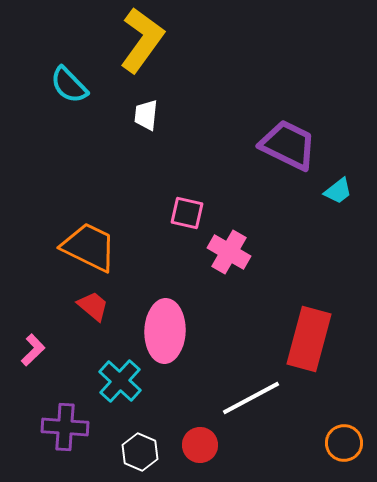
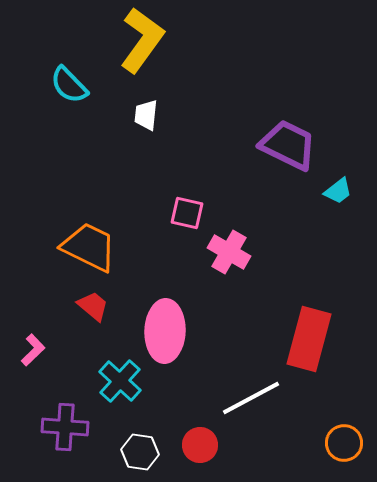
white hexagon: rotated 15 degrees counterclockwise
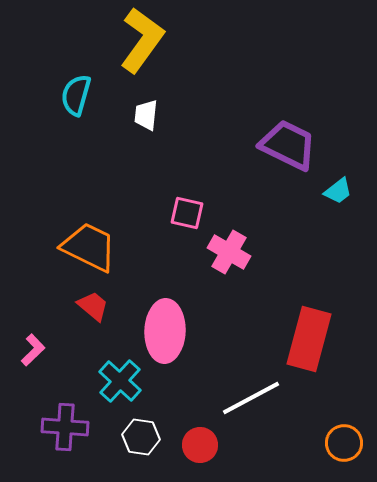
cyan semicircle: moved 7 px right, 10 px down; rotated 60 degrees clockwise
white hexagon: moved 1 px right, 15 px up
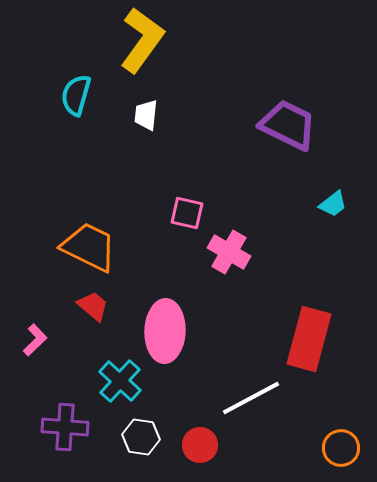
purple trapezoid: moved 20 px up
cyan trapezoid: moved 5 px left, 13 px down
pink L-shape: moved 2 px right, 10 px up
orange circle: moved 3 px left, 5 px down
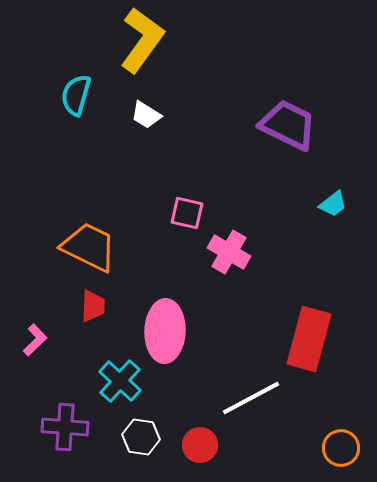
white trapezoid: rotated 64 degrees counterclockwise
red trapezoid: rotated 52 degrees clockwise
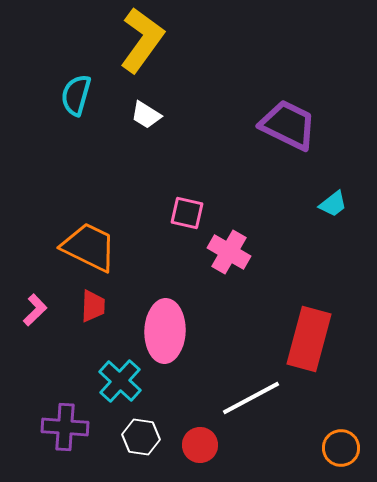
pink L-shape: moved 30 px up
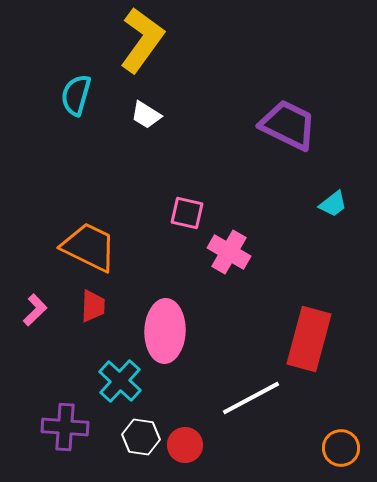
red circle: moved 15 px left
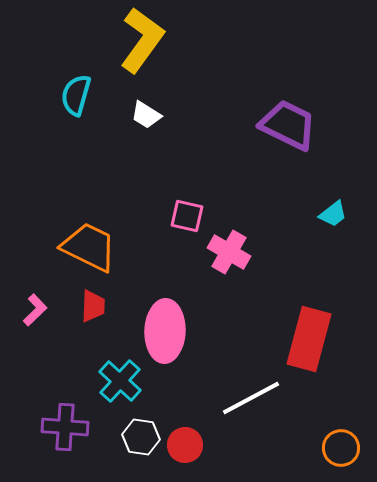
cyan trapezoid: moved 10 px down
pink square: moved 3 px down
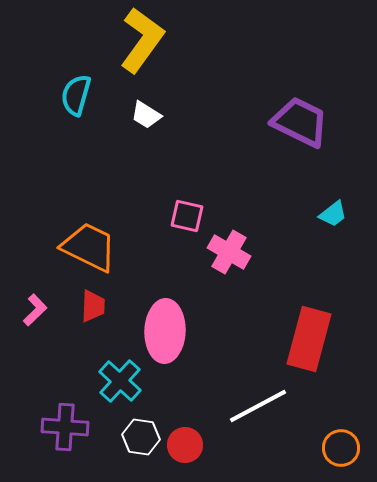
purple trapezoid: moved 12 px right, 3 px up
white line: moved 7 px right, 8 px down
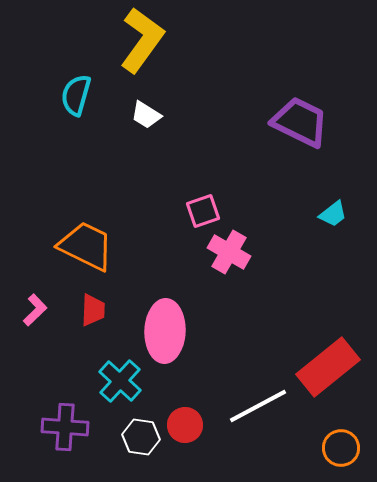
pink square: moved 16 px right, 5 px up; rotated 32 degrees counterclockwise
orange trapezoid: moved 3 px left, 1 px up
red trapezoid: moved 4 px down
red rectangle: moved 19 px right, 28 px down; rotated 36 degrees clockwise
red circle: moved 20 px up
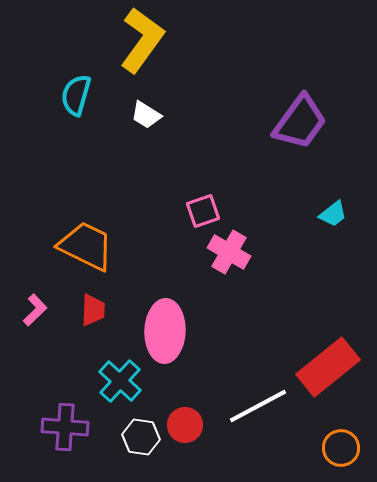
purple trapezoid: rotated 100 degrees clockwise
